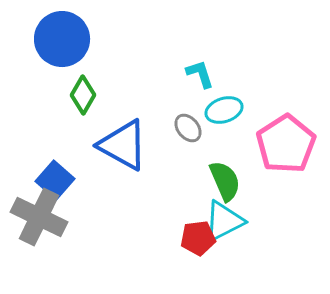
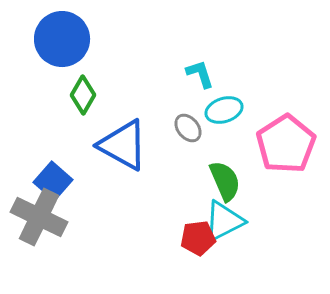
blue square: moved 2 px left, 1 px down
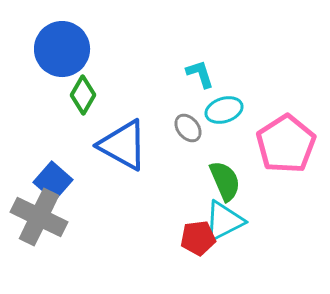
blue circle: moved 10 px down
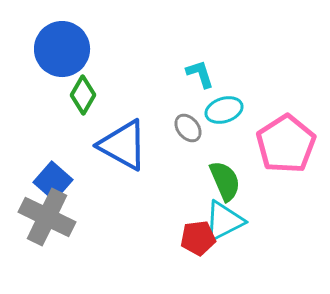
gray cross: moved 8 px right
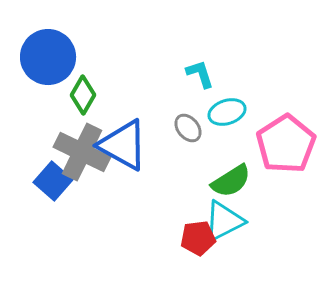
blue circle: moved 14 px left, 8 px down
cyan ellipse: moved 3 px right, 2 px down
green semicircle: moved 6 px right; rotated 81 degrees clockwise
gray cross: moved 35 px right, 65 px up
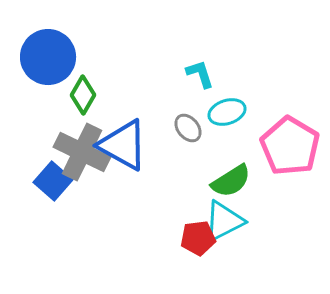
pink pentagon: moved 4 px right, 2 px down; rotated 8 degrees counterclockwise
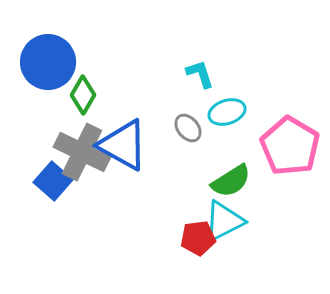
blue circle: moved 5 px down
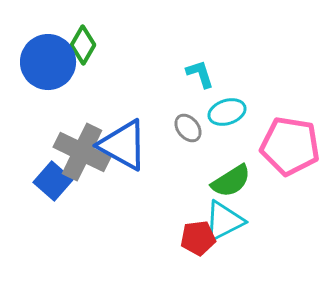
green diamond: moved 50 px up
pink pentagon: rotated 22 degrees counterclockwise
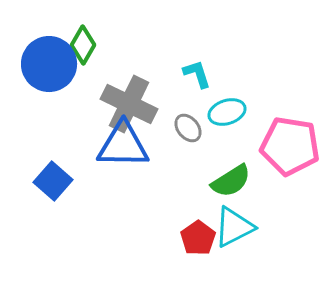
blue circle: moved 1 px right, 2 px down
cyan L-shape: moved 3 px left
blue triangle: rotated 28 degrees counterclockwise
gray cross: moved 47 px right, 48 px up
cyan triangle: moved 10 px right, 6 px down
red pentagon: rotated 28 degrees counterclockwise
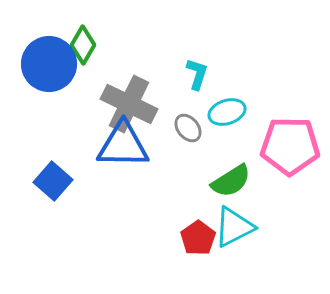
cyan L-shape: rotated 36 degrees clockwise
pink pentagon: rotated 8 degrees counterclockwise
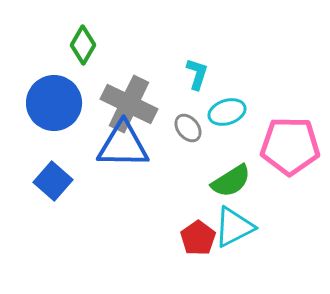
blue circle: moved 5 px right, 39 px down
